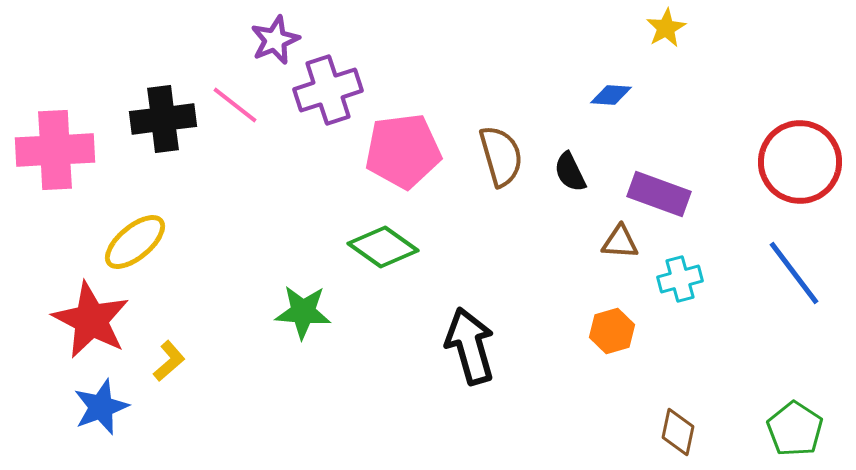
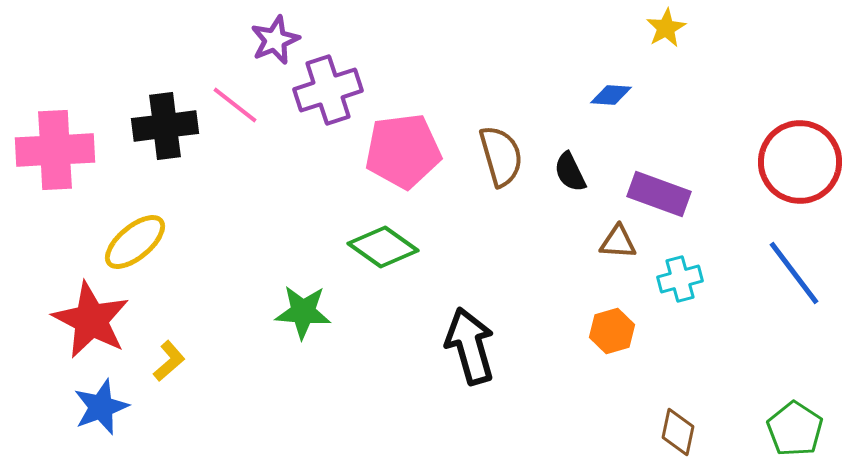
black cross: moved 2 px right, 7 px down
brown triangle: moved 2 px left
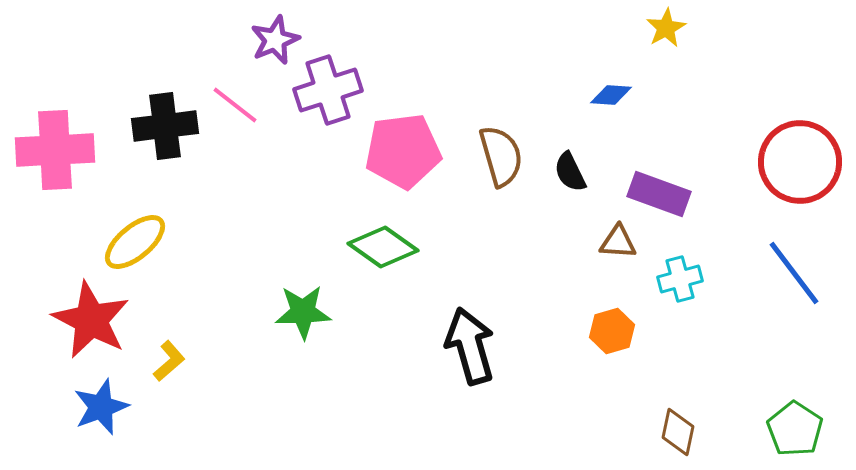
green star: rotated 6 degrees counterclockwise
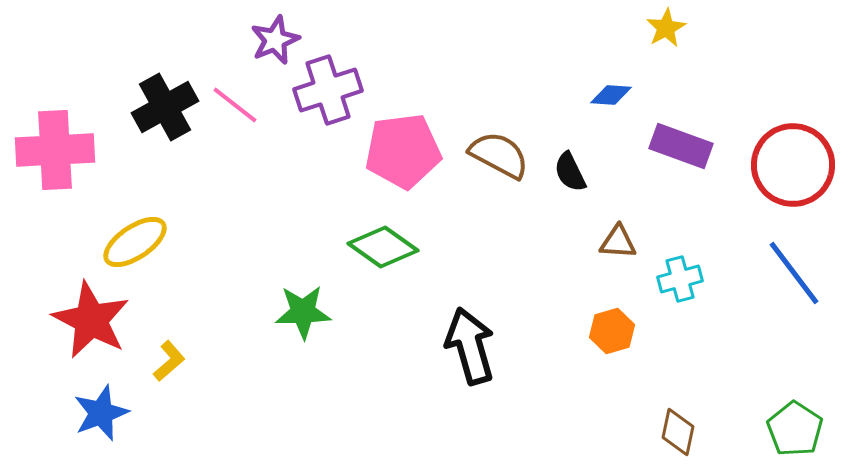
black cross: moved 19 px up; rotated 22 degrees counterclockwise
brown semicircle: moved 2 px left, 1 px up; rotated 46 degrees counterclockwise
red circle: moved 7 px left, 3 px down
purple rectangle: moved 22 px right, 48 px up
yellow ellipse: rotated 6 degrees clockwise
blue star: moved 6 px down
